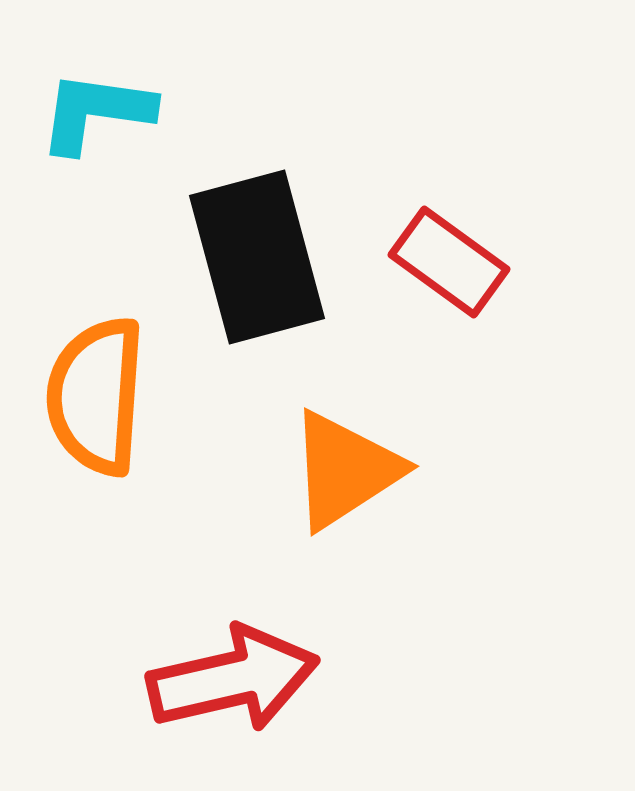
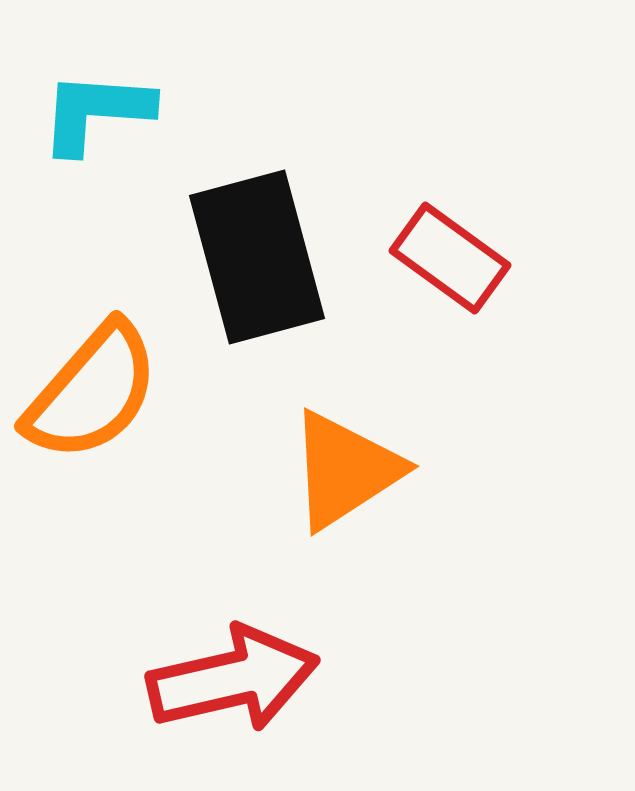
cyan L-shape: rotated 4 degrees counterclockwise
red rectangle: moved 1 px right, 4 px up
orange semicircle: moved 4 px left, 4 px up; rotated 143 degrees counterclockwise
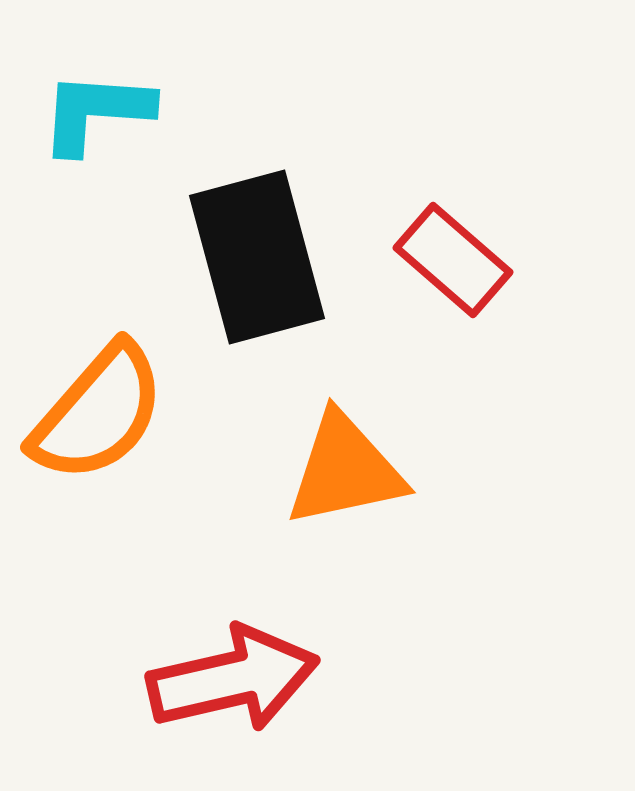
red rectangle: moved 3 px right, 2 px down; rotated 5 degrees clockwise
orange semicircle: moved 6 px right, 21 px down
orange triangle: rotated 21 degrees clockwise
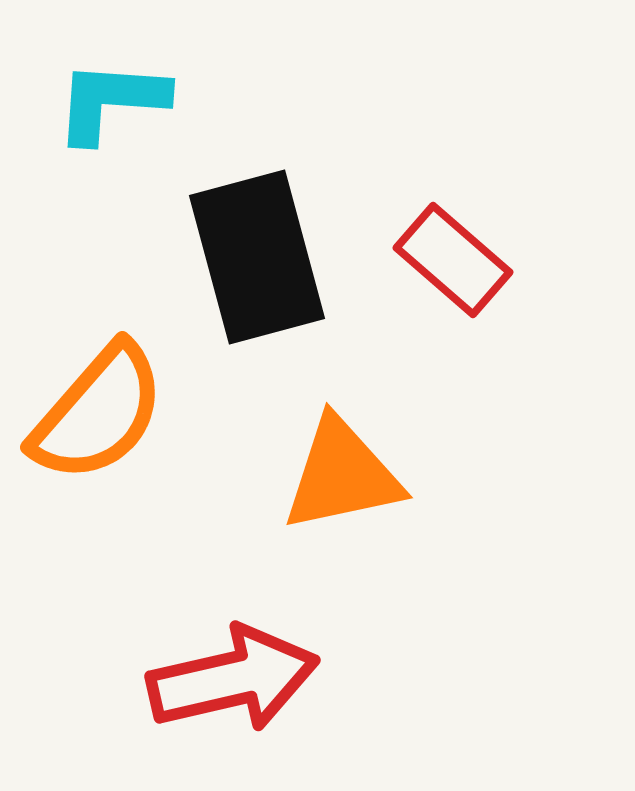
cyan L-shape: moved 15 px right, 11 px up
orange triangle: moved 3 px left, 5 px down
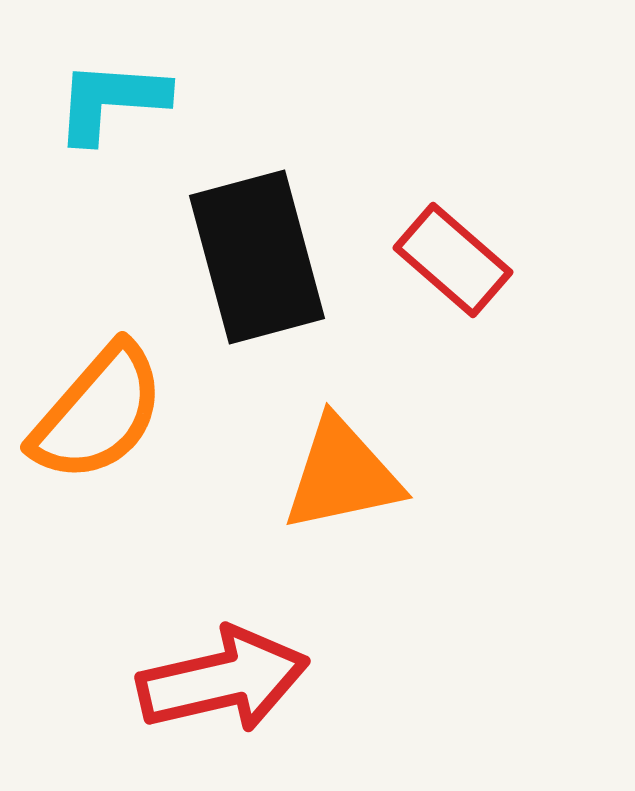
red arrow: moved 10 px left, 1 px down
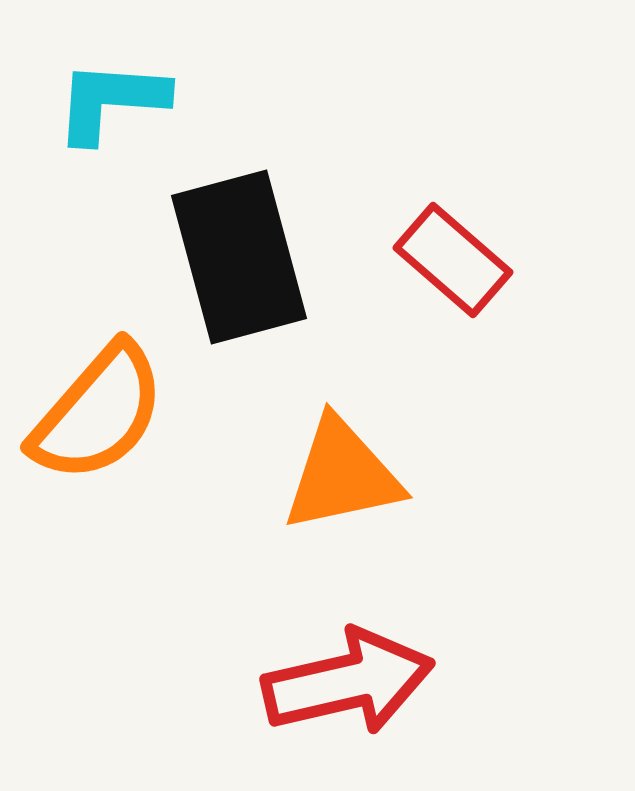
black rectangle: moved 18 px left
red arrow: moved 125 px right, 2 px down
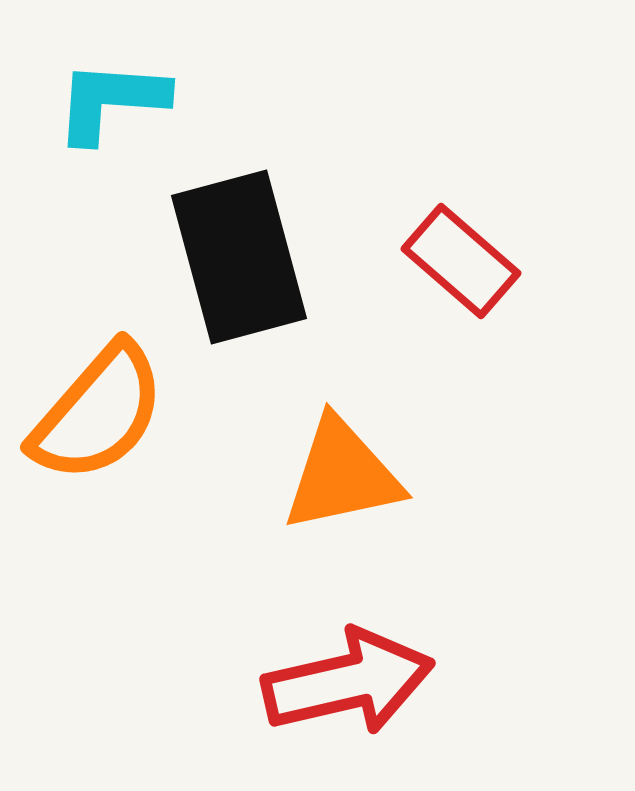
red rectangle: moved 8 px right, 1 px down
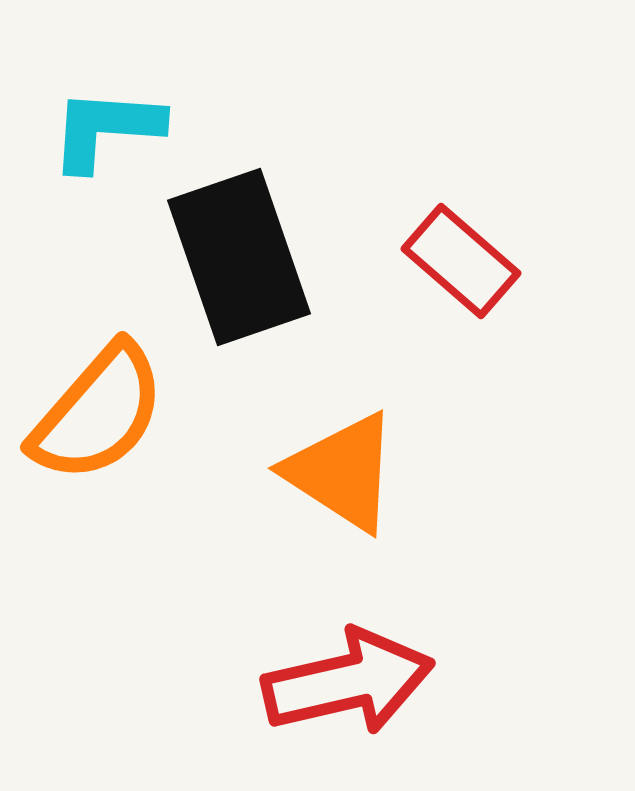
cyan L-shape: moved 5 px left, 28 px down
black rectangle: rotated 4 degrees counterclockwise
orange triangle: moved 3 px up; rotated 45 degrees clockwise
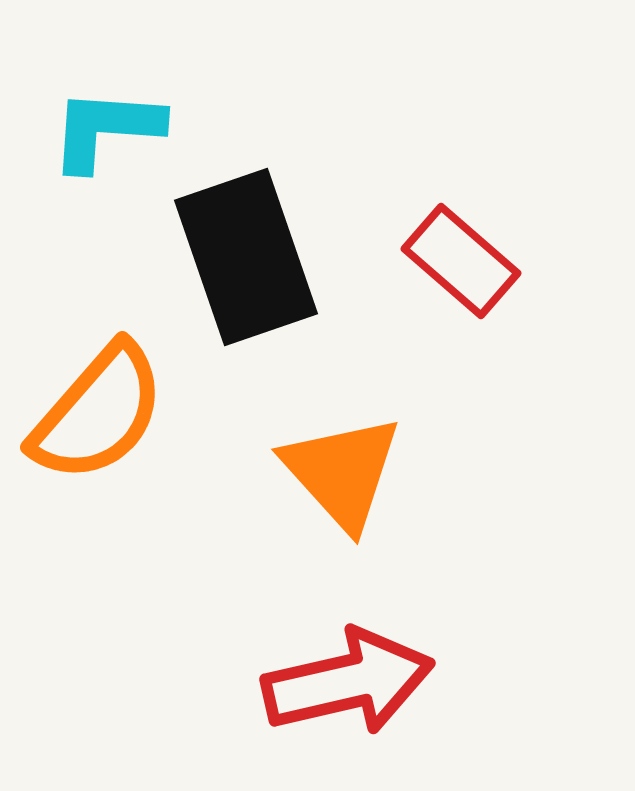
black rectangle: moved 7 px right
orange triangle: rotated 15 degrees clockwise
